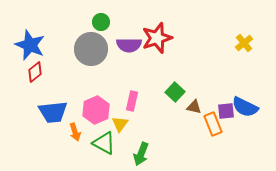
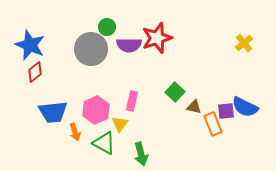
green circle: moved 6 px right, 5 px down
green arrow: rotated 35 degrees counterclockwise
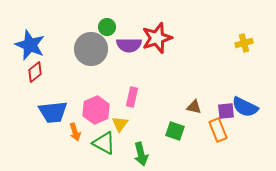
yellow cross: rotated 24 degrees clockwise
green square: moved 39 px down; rotated 24 degrees counterclockwise
pink rectangle: moved 4 px up
orange rectangle: moved 5 px right, 6 px down
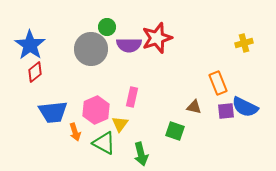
blue star: rotated 12 degrees clockwise
orange rectangle: moved 47 px up
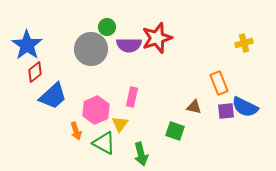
blue star: moved 3 px left
orange rectangle: moved 1 px right
blue trapezoid: moved 16 px up; rotated 36 degrees counterclockwise
orange arrow: moved 1 px right, 1 px up
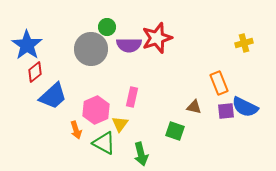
orange arrow: moved 1 px up
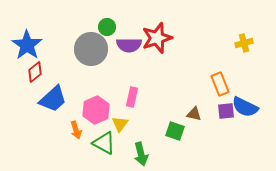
orange rectangle: moved 1 px right, 1 px down
blue trapezoid: moved 3 px down
brown triangle: moved 7 px down
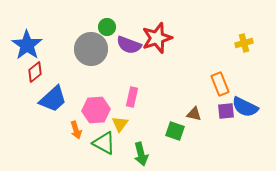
purple semicircle: rotated 20 degrees clockwise
pink hexagon: rotated 20 degrees clockwise
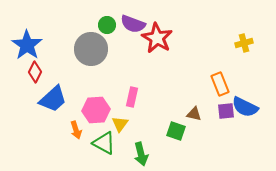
green circle: moved 2 px up
red star: rotated 24 degrees counterclockwise
purple semicircle: moved 4 px right, 21 px up
red diamond: rotated 25 degrees counterclockwise
green square: moved 1 px right
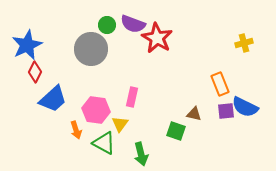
blue star: rotated 12 degrees clockwise
pink hexagon: rotated 12 degrees clockwise
